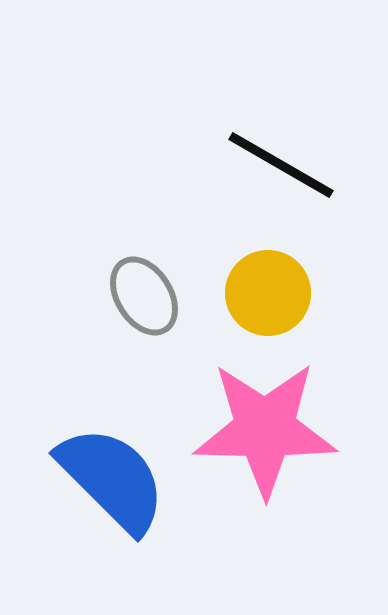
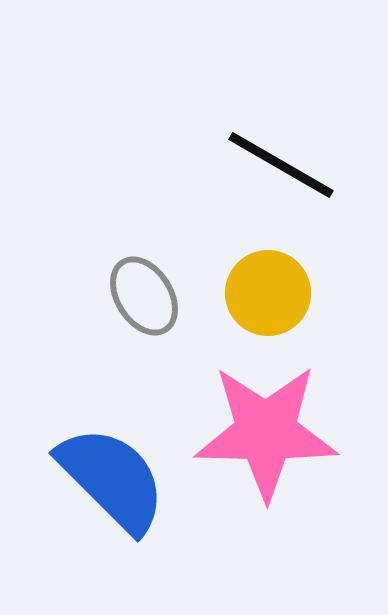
pink star: moved 1 px right, 3 px down
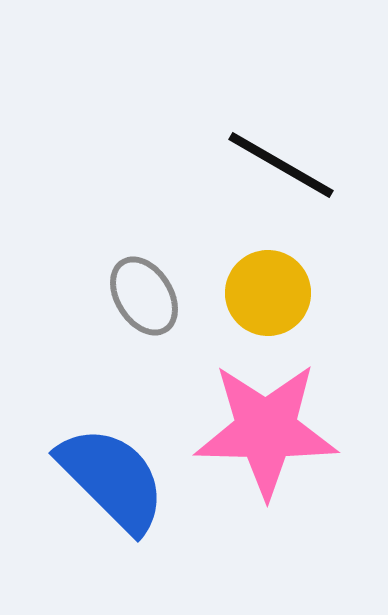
pink star: moved 2 px up
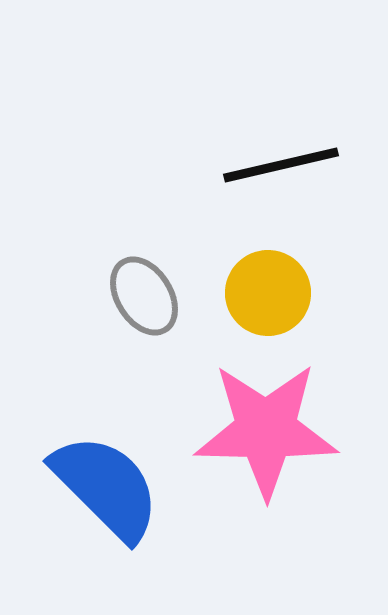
black line: rotated 43 degrees counterclockwise
blue semicircle: moved 6 px left, 8 px down
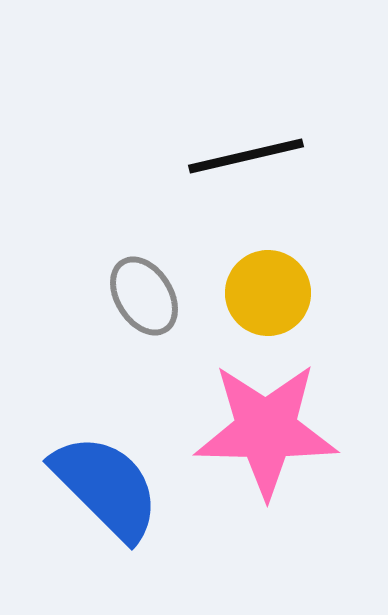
black line: moved 35 px left, 9 px up
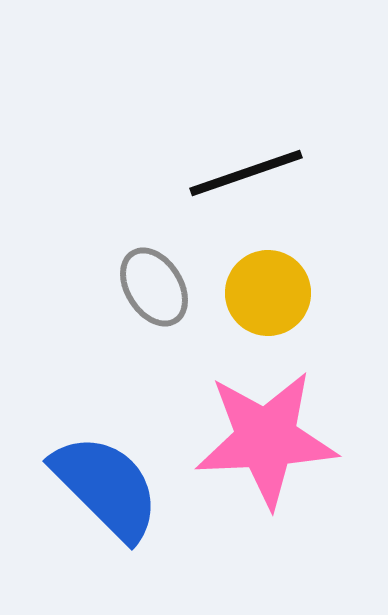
black line: moved 17 px down; rotated 6 degrees counterclockwise
gray ellipse: moved 10 px right, 9 px up
pink star: moved 9 px down; rotated 4 degrees counterclockwise
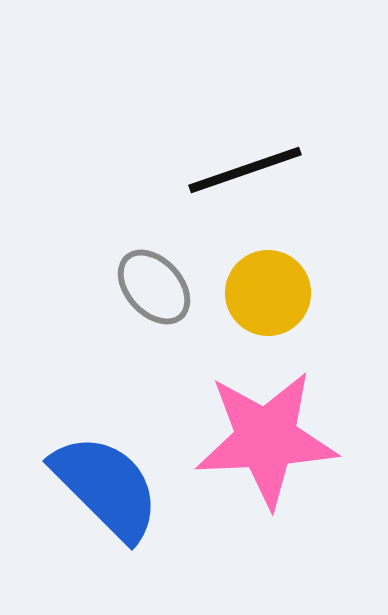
black line: moved 1 px left, 3 px up
gray ellipse: rotated 10 degrees counterclockwise
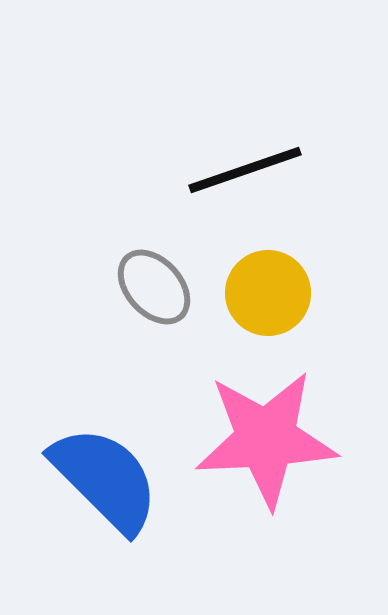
blue semicircle: moved 1 px left, 8 px up
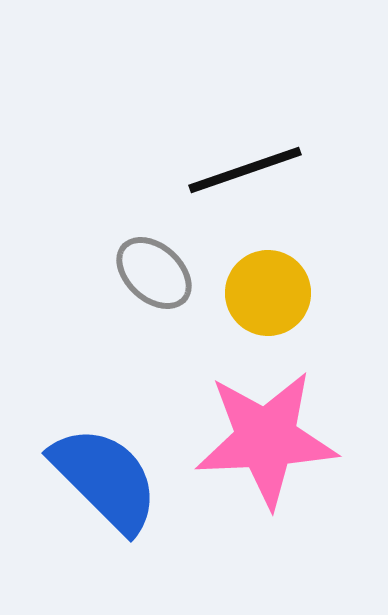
gray ellipse: moved 14 px up; rotated 6 degrees counterclockwise
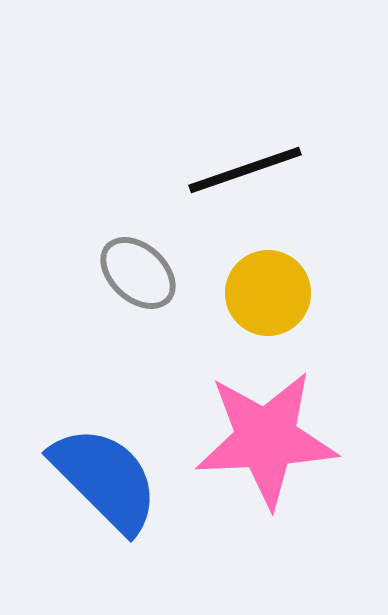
gray ellipse: moved 16 px left
